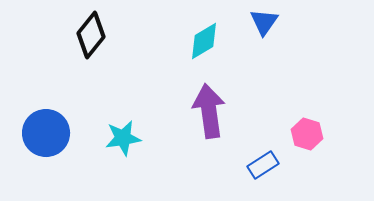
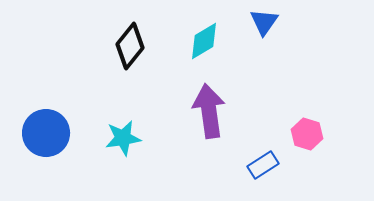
black diamond: moved 39 px right, 11 px down
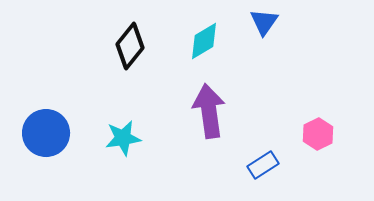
pink hexagon: moved 11 px right; rotated 16 degrees clockwise
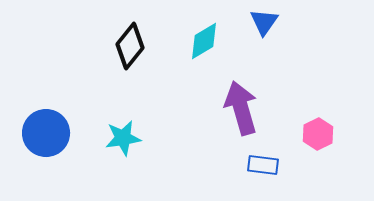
purple arrow: moved 32 px right, 3 px up; rotated 8 degrees counterclockwise
blue rectangle: rotated 40 degrees clockwise
